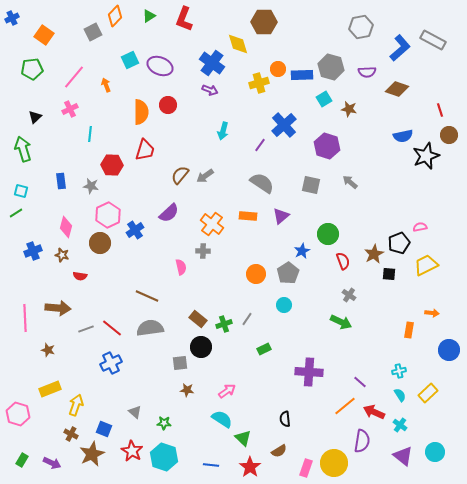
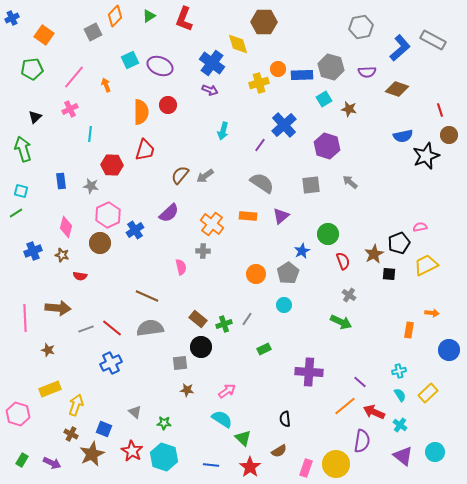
gray square at (311, 185): rotated 18 degrees counterclockwise
yellow circle at (334, 463): moved 2 px right, 1 px down
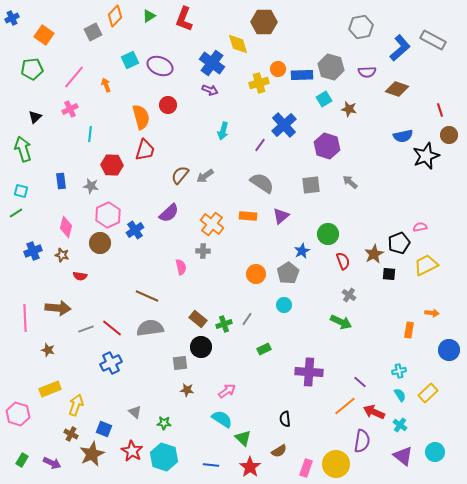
orange semicircle at (141, 112): moved 5 px down; rotated 15 degrees counterclockwise
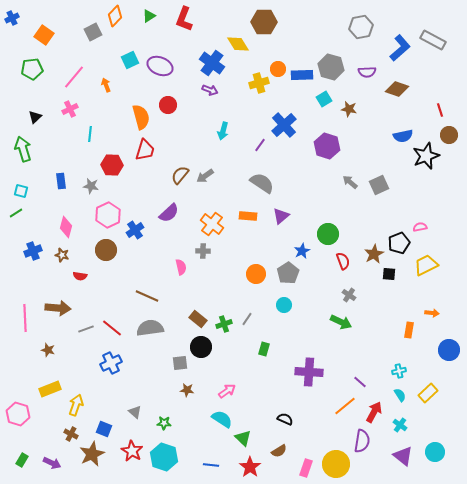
yellow diamond at (238, 44): rotated 15 degrees counterclockwise
gray square at (311, 185): moved 68 px right; rotated 18 degrees counterclockwise
brown circle at (100, 243): moved 6 px right, 7 px down
green rectangle at (264, 349): rotated 48 degrees counterclockwise
red arrow at (374, 412): rotated 95 degrees clockwise
black semicircle at (285, 419): rotated 119 degrees clockwise
